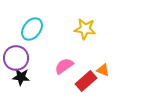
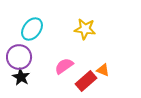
purple circle: moved 3 px right, 1 px up
black star: rotated 24 degrees clockwise
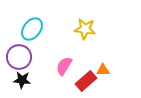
pink semicircle: rotated 24 degrees counterclockwise
orange triangle: rotated 24 degrees counterclockwise
black star: moved 1 px right, 3 px down; rotated 24 degrees counterclockwise
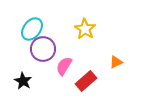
yellow star: rotated 25 degrees clockwise
purple circle: moved 24 px right, 8 px up
orange triangle: moved 13 px right, 8 px up; rotated 24 degrees counterclockwise
black star: moved 1 px right, 1 px down; rotated 24 degrees clockwise
